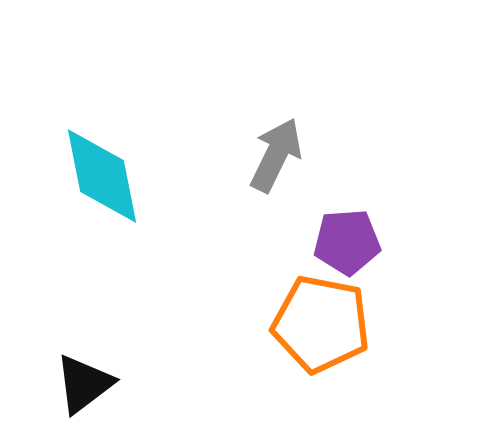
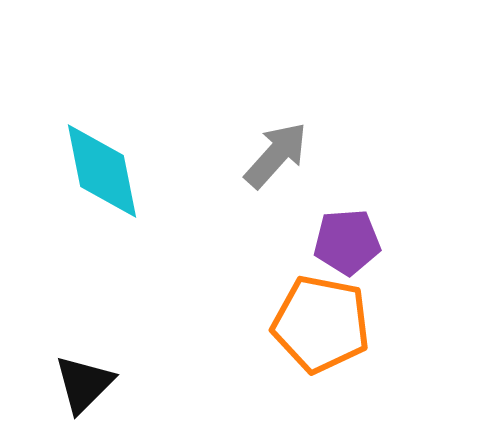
gray arrow: rotated 16 degrees clockwise
cyan diamond: moved 5 px up
black triangle: rotated 8 degrees counterclockwise
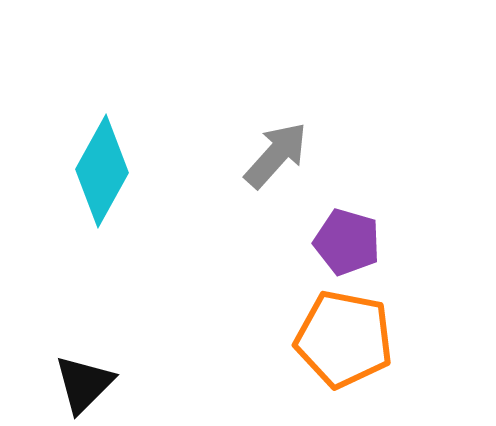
cyan diamond: rotated 40 degrees clockwise
purple pentagon: rotated 20 degrees clockwise
orange pentagon: moved 23 px right, 15 px down
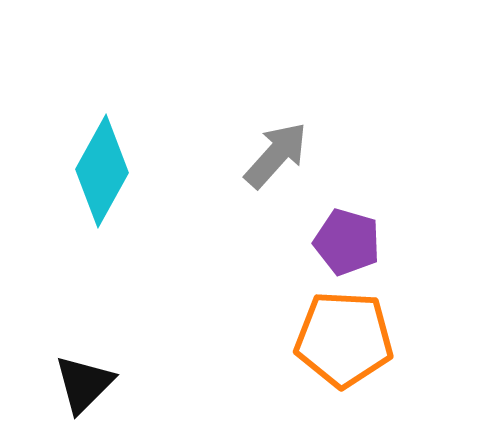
orange pentagon: rotated 8 degrees counterclockwise
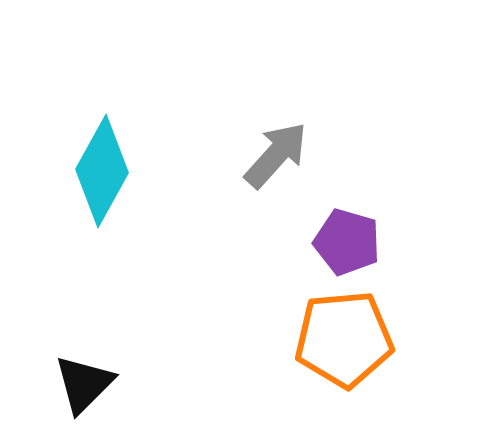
orange pentagon: rotated 8 degrees counterclockwise
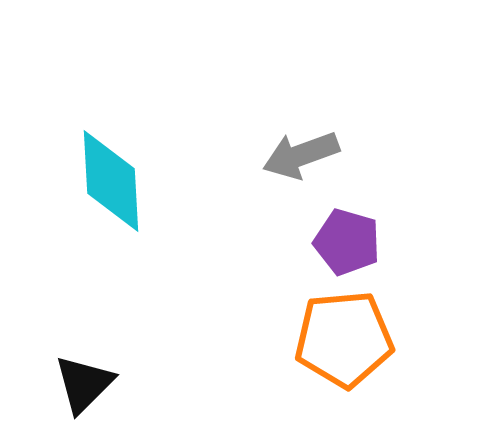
gray arrow: moved 25 px right; rotated 152 degrees counterclockwise
cyan diamond: moved 9 px right, 10 px down; rotated 32 degrees counterclockwise
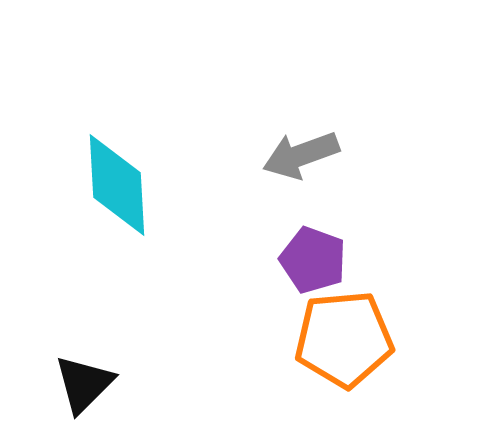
cyan diamond: moved 6 px right, 4 px down
purple pentagon: moved 34 px left, 18 px down; rotated 4 degrees clockwise
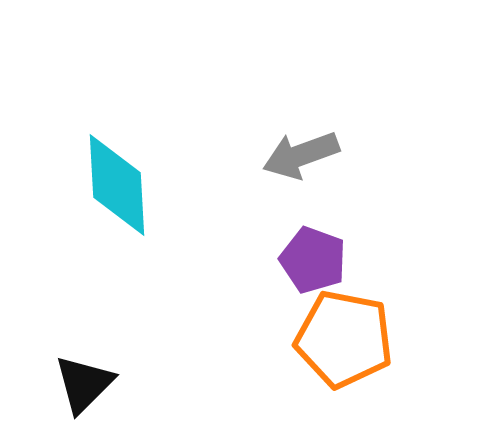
orange pentagon: rotated 16 degrees clockwise
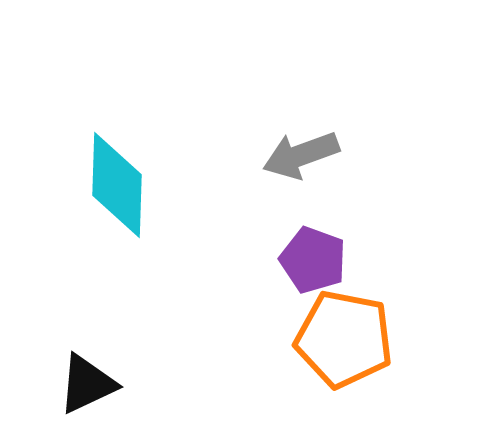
cyan diamond: rotated 5 degrees clockwise
black triangle: moved 3 px right; rotated 20 degrees clockwise
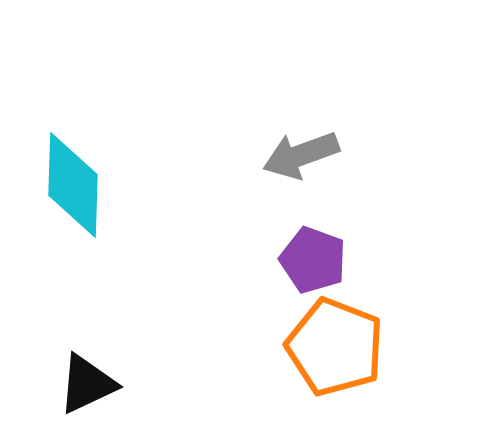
cyan diamond: moved 44 px left
orange pentagon: moved 9 px left, 8 px down; rotated 10 degrees clockwise
